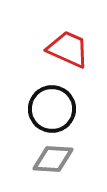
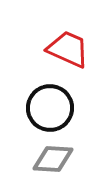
black circle: moved 2 px left, 1 px up
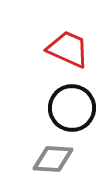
black circle: moved 22 px right
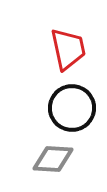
red trapezoid: rotated 54 degrees clockwise
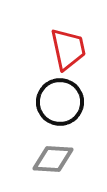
black circle: moved 12 px left, 6 px up
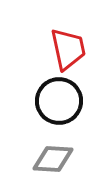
black circle: moved 1 px left, 1 px up
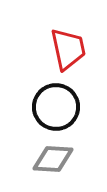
black circle: moved 3 px left, 6 px down
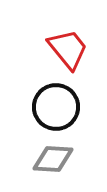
red trapezoid: rotated 27 degrees counterclockwise
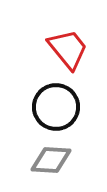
gray diamond: moved 2 px left, 1 px down
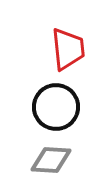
red trapezoid: rotated 33 degrees clockwise
